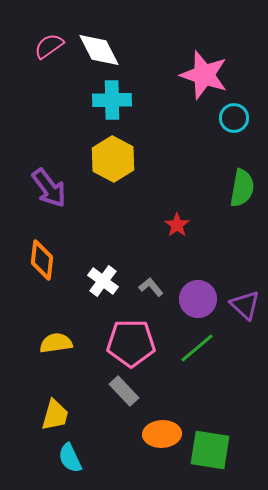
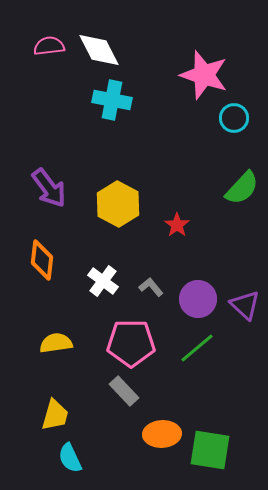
pink semicircle: rotated 28 degrees clockwise
cyan cross: rotated 12 degrees clockwise
yellow hexagon: moved 5 px right, 45 px down
green semicircle: rotated 33 degrees clockwise
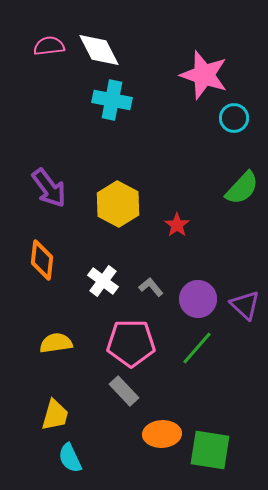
green line: rotated 9 degrees counterclockwise
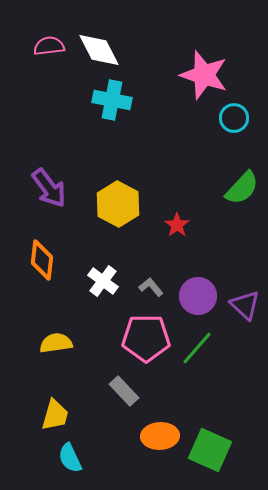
purple circle: moved 3 px up
pink pentagon: moved 15 px right, 5 px up
orange ellipse: moved 2 px left, 2 px down
green square: rotated 15 degrees clockwise
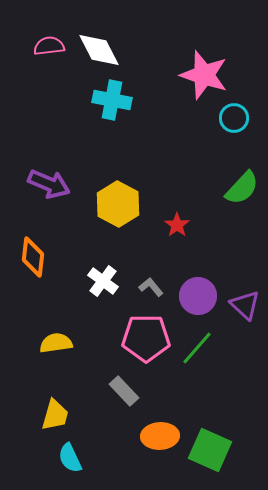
purple arrow: moved 4 px up; rotated 30 degrees counterclockwise
orange diamond: moved 9 px left, 3 px up
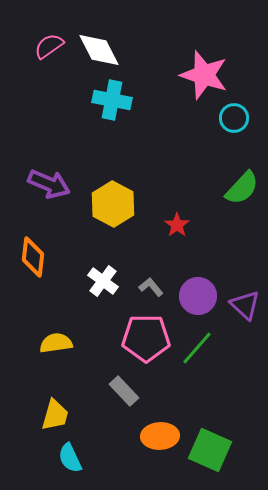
pink semicircle: rotated 28 degrees counterclockwise
yellow hexagon: moved 5 px left
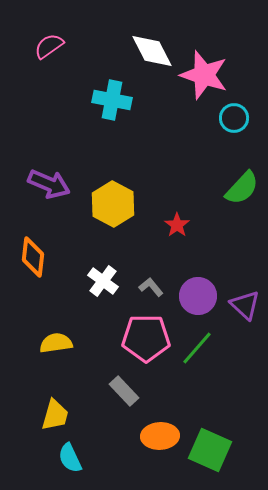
white diamond: moved 53 px right, 1 px down
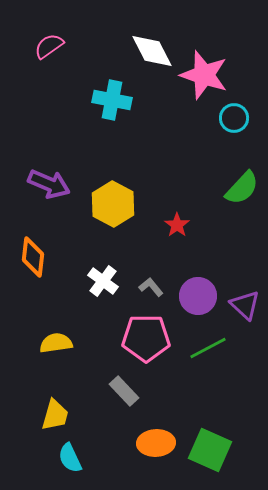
green line: moved 11 px right; rotated 21 degrees clockwise
orange ellipse: moved 4 px left, 7 px down
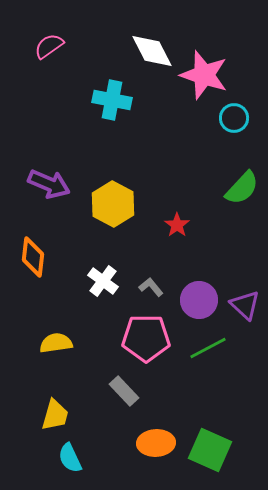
purple circle: moved 1 px right, 4 px down
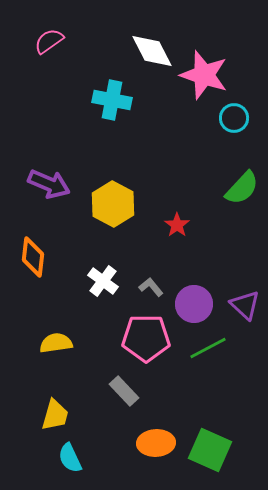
pink semicircle: moved 5 px up
purple circle: moved 5 px left, 4 px down
